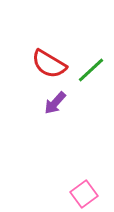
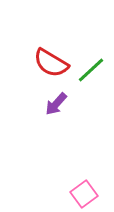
red semicircle: moved 2 px right, 1 px up
purple arrow: moved 1 px right, 1 px down
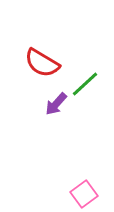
red semicircle: moved 9 px left
green line: moved 6 px left, 14 px down
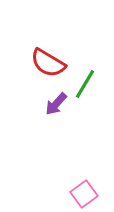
red semicircle: moved 6 px right
green line: rotated 16 degrees counterclockwise
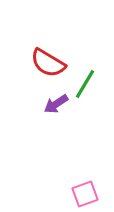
purple arrow: rotated 15 degrees clockwise
pink square: moved 1 px right; rotated 16 degrees clockwise
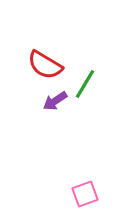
red semicircle: moved 3 px left, 2 px down
purple arrow: moved 1 px left, 3 px up
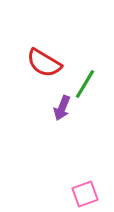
red semicircle: moved 1 px left, 2 px up
purple arrow: moved 7 px right, 7 px down; rotated 35 degrees counterclockwise
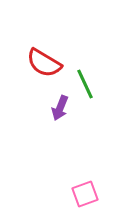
green line: rotated 56 degrees counterclockwise
purple arrow: moved 2 px left
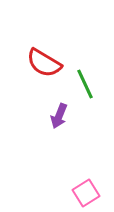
purple arrow: moved 1 px left, 8 px down
pink square: moved 1 px right, 1 px up; rotated 12 degrees counterclockwise
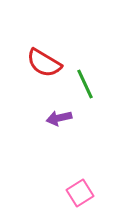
purple arrow: moved 2 px down; rotated 55 degrees clockwise
pink square: moved 6 px left
